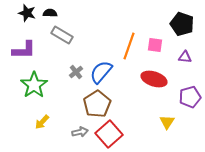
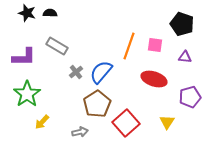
gray rectangle: moved 5 px left, 11 px down
purple L-shape: moved 7 px down
green star: moved 7 px left, 9 px down
red square: moved 17 px right, 11 px up
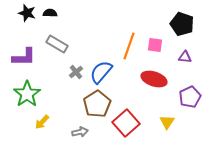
gray rectangle: moved 2 px up
purple pentagon: rotated 10 degrees counterclockwise
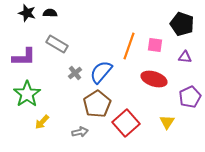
gray cross: moved 1 px left, 1 px down
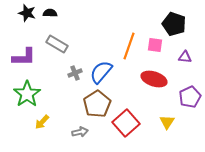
black pentagon: moved 8 px left
gray cross: rotated 16 degrees clockwise
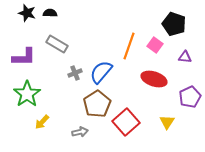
pink square: rotated 28 degrees clockwise
red square: moved 1 px up
